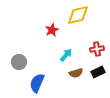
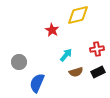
red star: rotated 16 degrees counterclockwise
brown semicircle: moved 1 px up
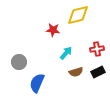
red star: moved 1 px right; rotated 24 degrees counterclockwise
cyan arrow: moved 2 px up
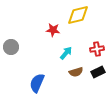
gray circle: moved 8 px left, 15 px up
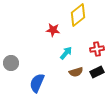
yellow diamond: rotated 25 degrees counterclockwise
gray circle: moved 16 px down
black rectangle: moved 1 px left
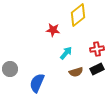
gray circle: moved 1 px left, 6 px down
black rectangle: moved 3 px up
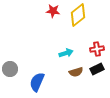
red star: moved 19 px up
cyan arrow: rotated 32 degrees clockwise
blue semicircle: moved 1 px up
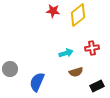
red cross: moved 5 px left, 1 px up
black rectangle: moved 17 px down
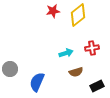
red star: rotated 16 degrees counterclockwise
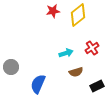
red cross: rotated 24 degrees counterclockwise
gray circle: moved 1 px right, 2 px up
blue semicircle: moved 1 px right, 2 px down
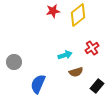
cyan arrow: moved 1 px left, 2 px down
gray circle: moved 3 px right, 5 px up
black rectangle: rotated 24 degrees counterclockwise
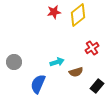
red star: moved 1 px right, 1 px down
cyan arrow: moved 8 px left, 7 px down
